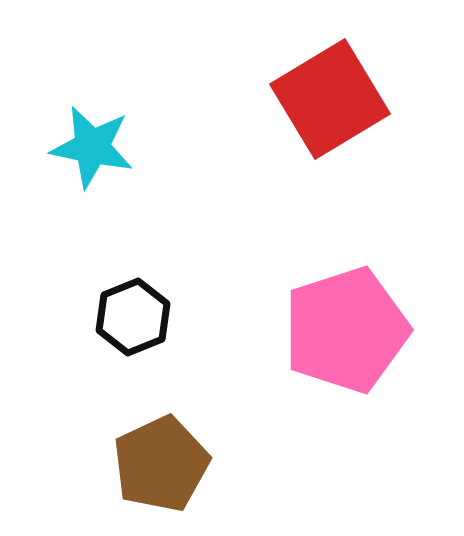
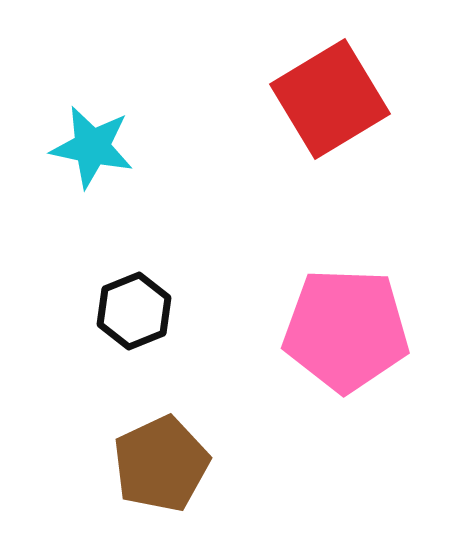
black hexagon: moved 1 px right, 6 px up
pink pentagon: rotated 20 degrees clockwise
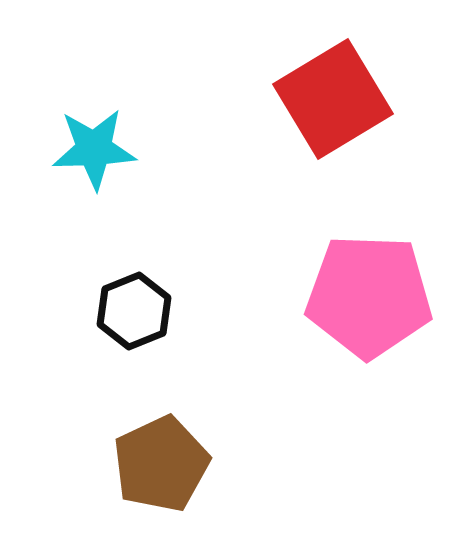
red square: moved 3 px right
cyan star: moved 2 px right, 2 px down; rotated 14 degrees counterclockwise
pink pentagon: moved 23 px right, 34 px up
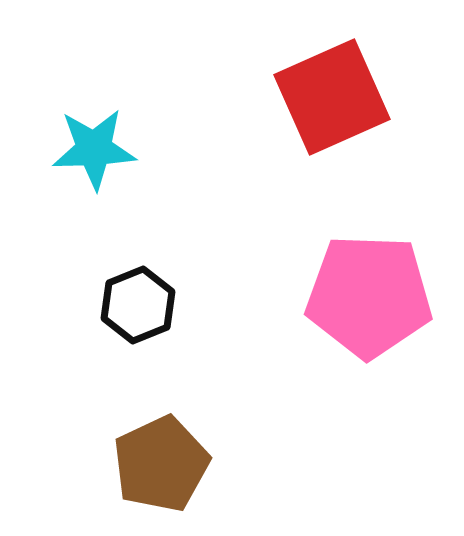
red square: moved 1 px left, 2 px up; rotated 7 degrees clockwise
black hexagon: moved 4 px right, 6 px up
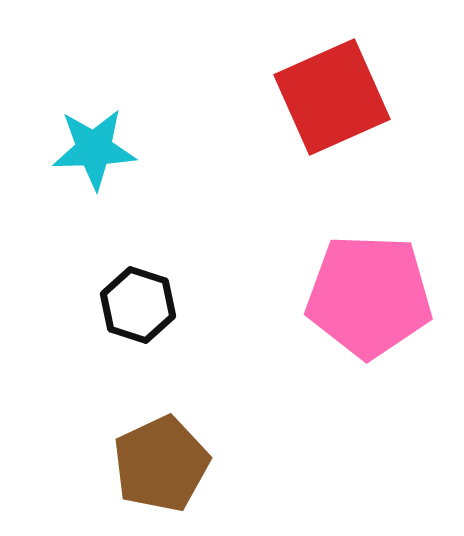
black hexagon: rotated 20 degrees counterclockwise
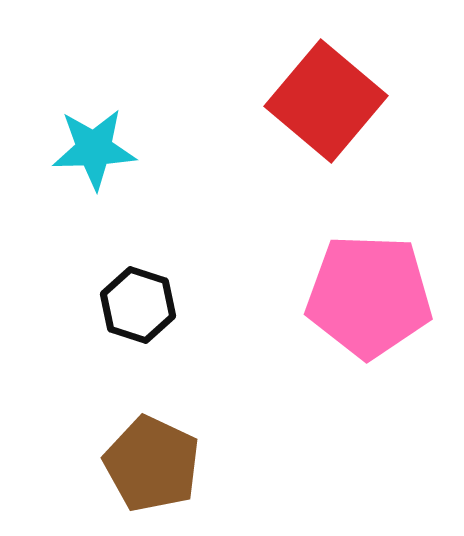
red square: moved 6 px left, 4 px down; rotated 26 degrees counterclockwise
brown pentagon: moved 9 px left; rotated 22 degrees counterclockwise
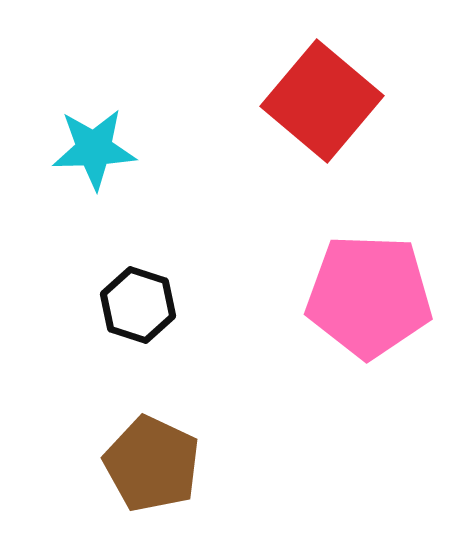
red square: moved 4 px left
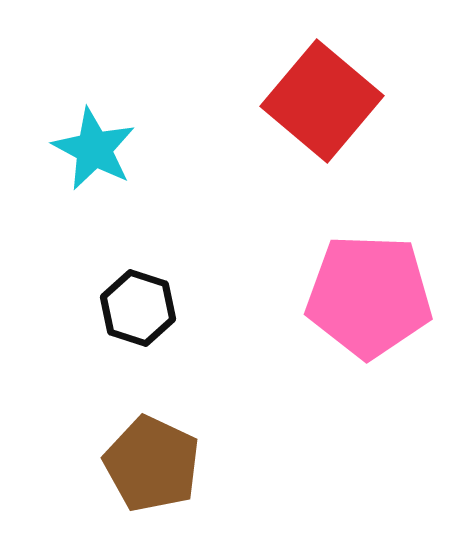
cyan star: rotated 30 degrees clockwise
black hexagon: moved 3 px down
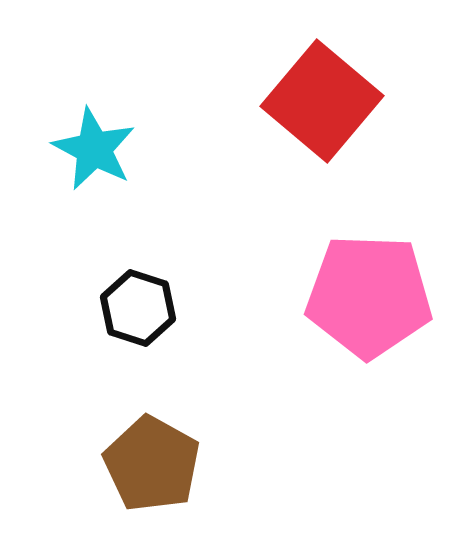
brown pentagon: rotated 4 degrees clockwise
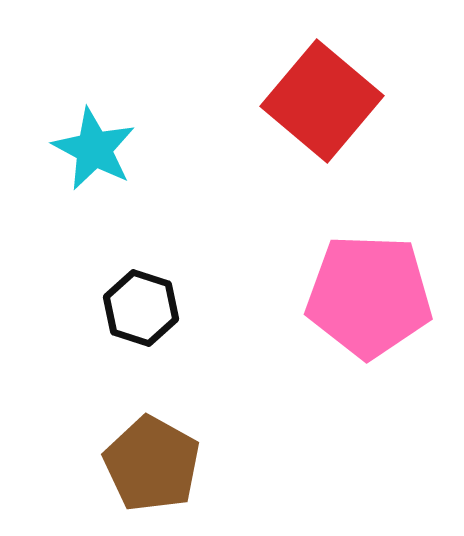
black hexagon: moved 3 px right
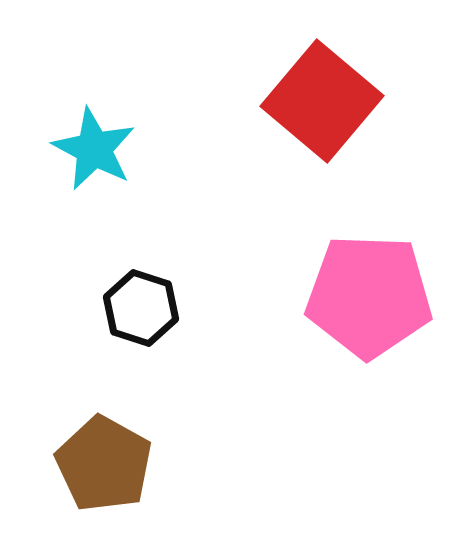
brown pentagon: moved 48 px left
